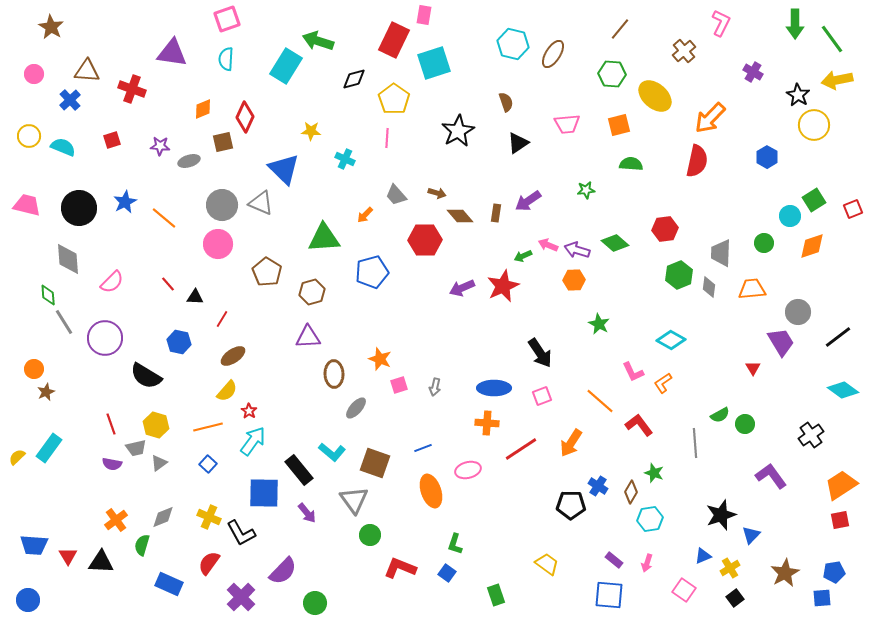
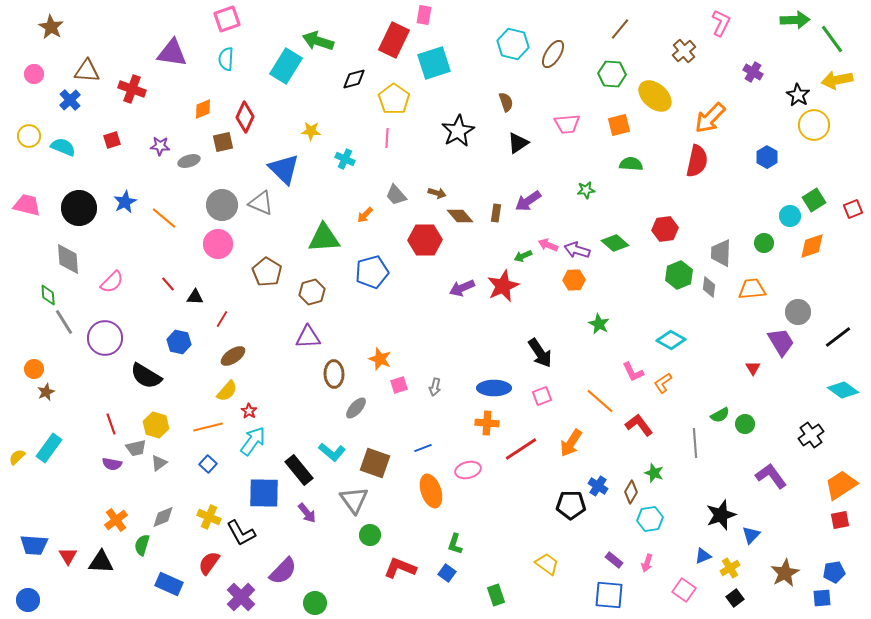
green arrow at (795, 24): moved 4 px up; rotated 92 degrees counterclockwise
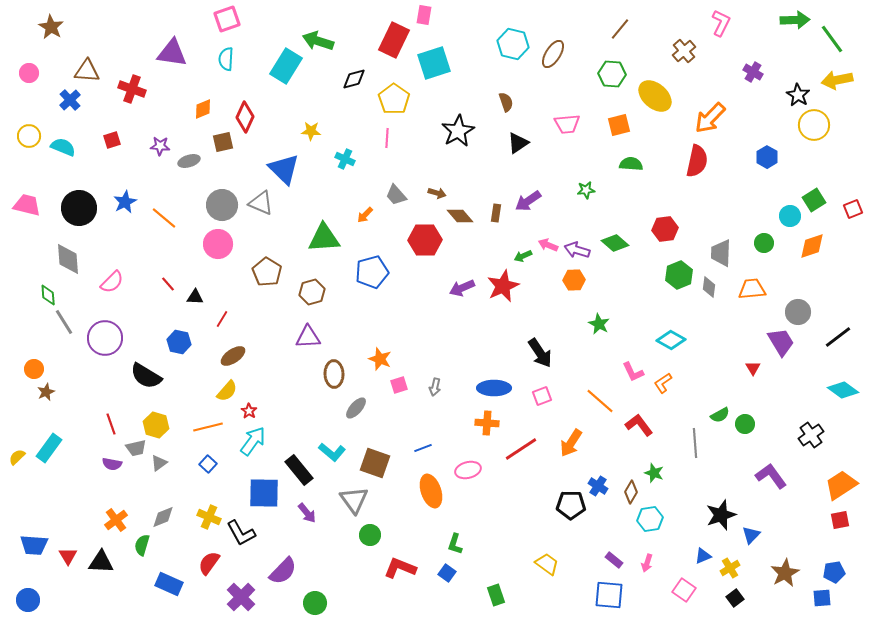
pink circle at (34, 74): moved 5 px left, 1 px up
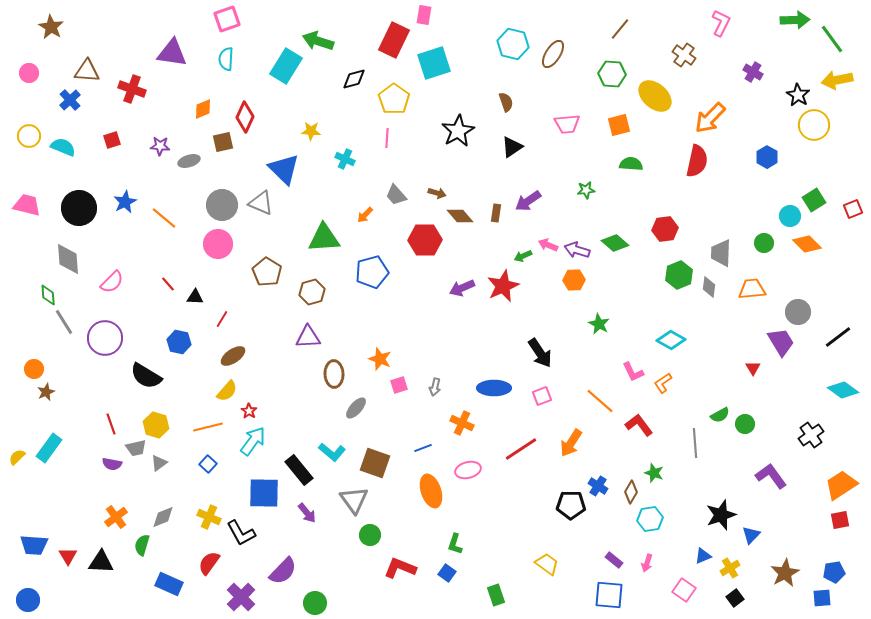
brown cross at (684, 51): moved 4 px down; rotated 15 degrees counterclockwise
black triangle at (518, 143): moved 6 px left, 4 px down
orange diamond at (812, 246): moved 5 px left, 2 px up; rotated 64 degrees clockwise
orange cross at (487, 423): moved 25 px left; rotated 20 degrees clockwise
orange cross at (116, 520): moved 3 px up
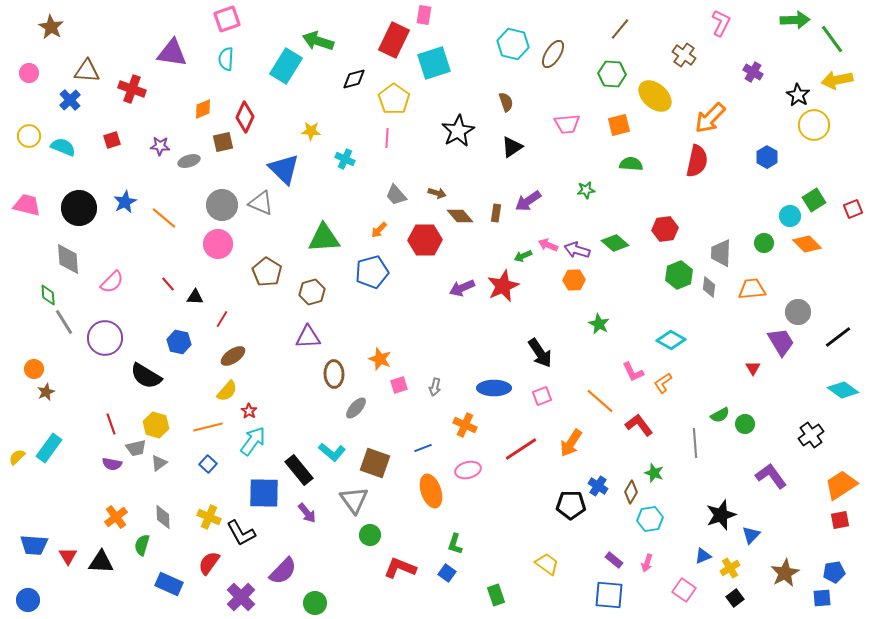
orange arrow at (365, 215): moved 14 px right, 15 px down
orange cross at (462, 423): moved 3 px right, 2 px down
gray diamond at (163, 517): rotated 70 degrees counterclockwise
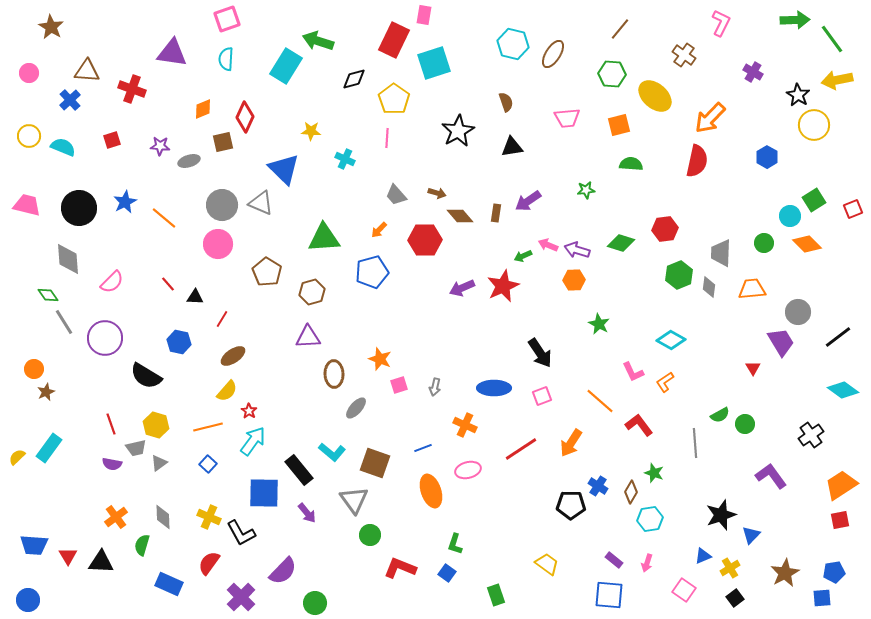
pink trapezoid at (567, 124): moved 6 px up
black triangle at (512, 147): rotated 25 degrees clockwise
green diamond at (615, 243): moved 6 px right; rotated 24 degrees counterclockwise
green diamond at (48, 295): rotated 30 degrees counterclockwise
orange L-shape at (663, 383): moved 2 px right, 1 px up
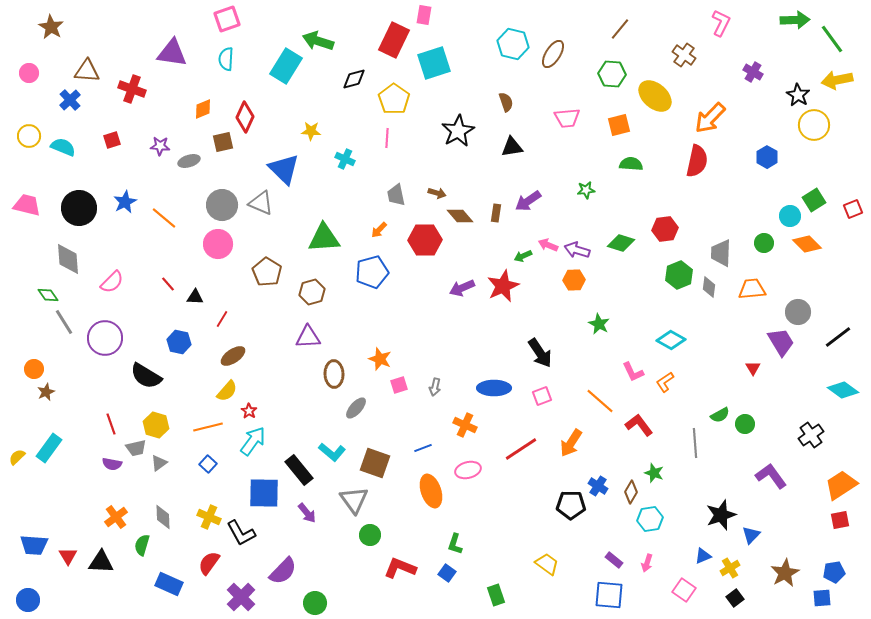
gray trapezoid at (396, 195): rotated 30 degrees clockwise
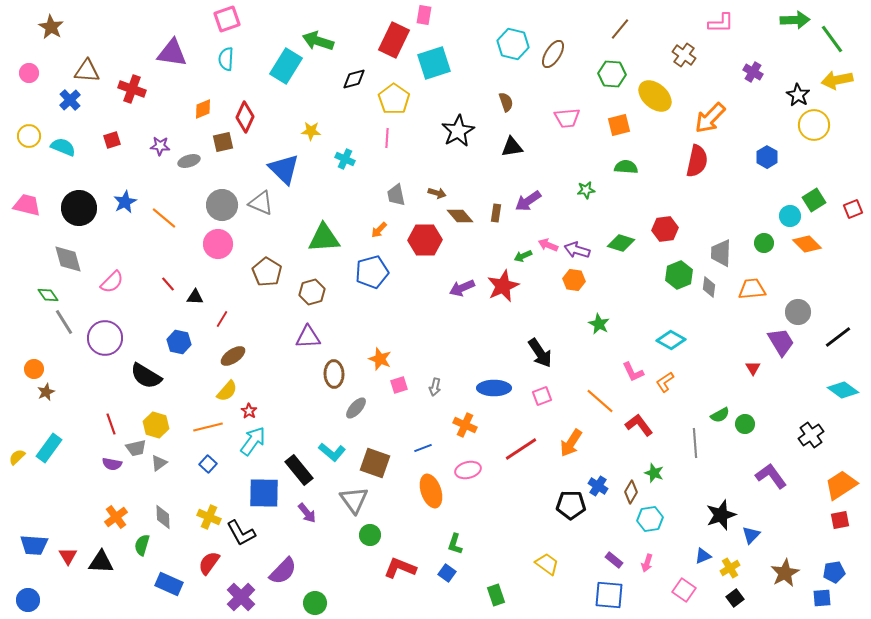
pink L-shape at (721, 23): rotated 64 degrees clockwise
green semicircle at (631, 164): moved 5 px left, 3 px down
gray diamond at (68, 259): rotated 12 degrees counterclockwise
orange hexagon at (574, 280): rotated 10 degrees clockwise
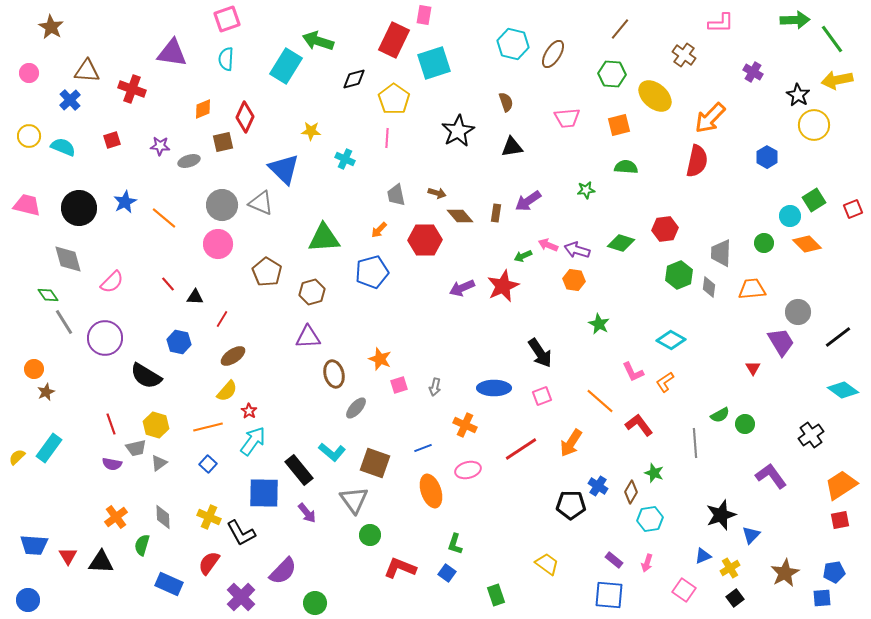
brown ellipse at (334, 374): rotated 12 degrees counterclockwise
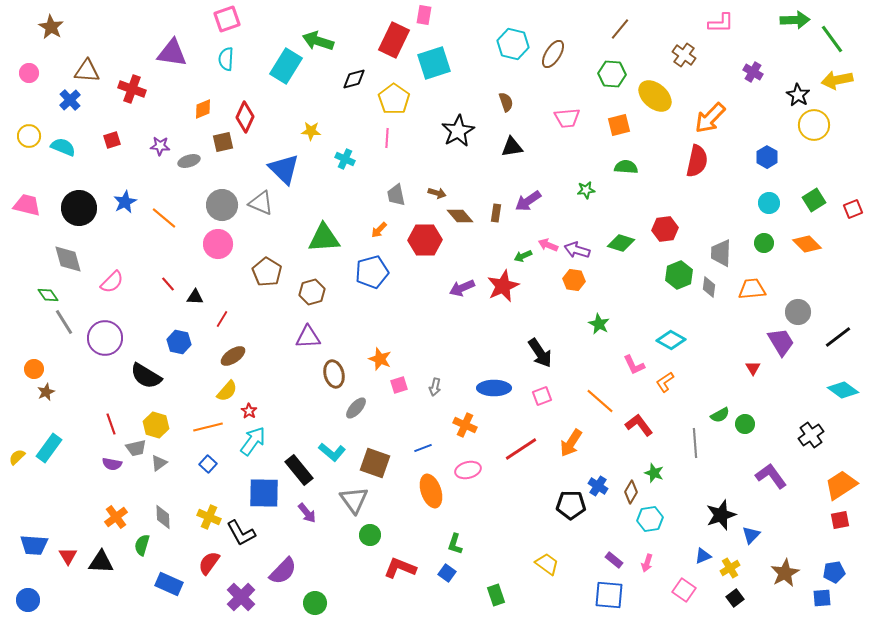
cyan circle at (790, 216): moved 21 px left, 13 px up
pink L-shape at (633, 372): moved 1 px right, 7 px up
